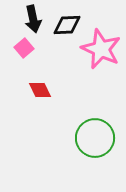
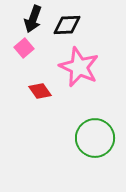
black arrow: rotated 32 degrees clockwise
pink star: moved 22 px left, 18 px down
red diamond: moved 1 px down; rotated 10 degrees counterclockwise
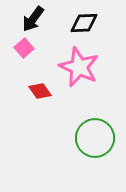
black arrow: rotated 16 degrees clockwise
black diamond: moved 17 px right, 2 px up
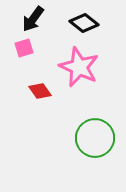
black diamond: rotated 40 degrees clockwise
pink square: rotated 24 degrees clockwise
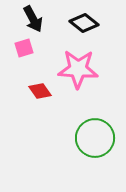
black arrow: rotated 64 degrees counterclockwise
pink star: moved 1 px left, 2 px down; rotated 21 degrees counterclockwise
